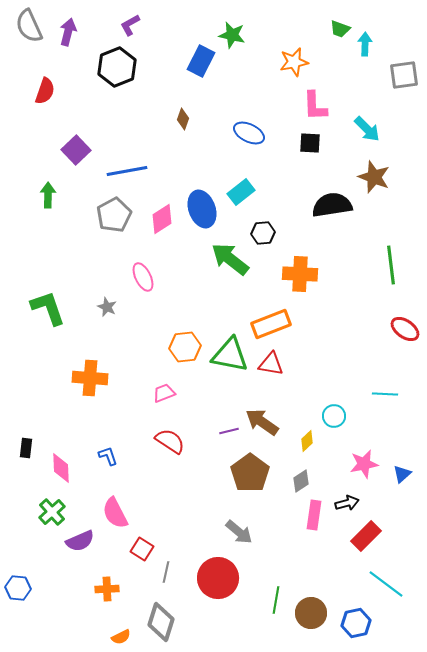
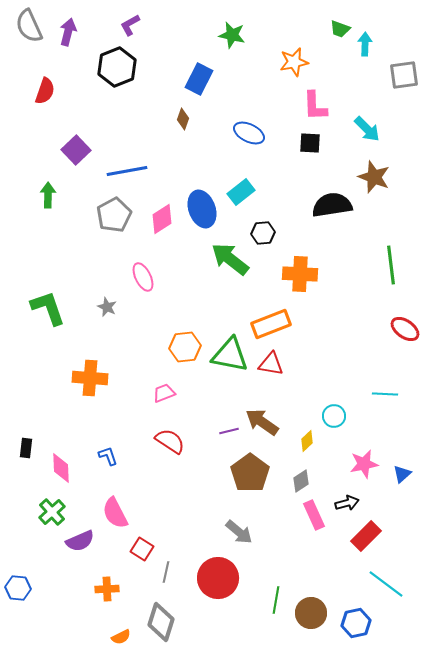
blue rectangle at (201, 61): moved 2 px left, 18 px down
pink rectangle at (314, 515): rotated 32 degrees counterclockwise
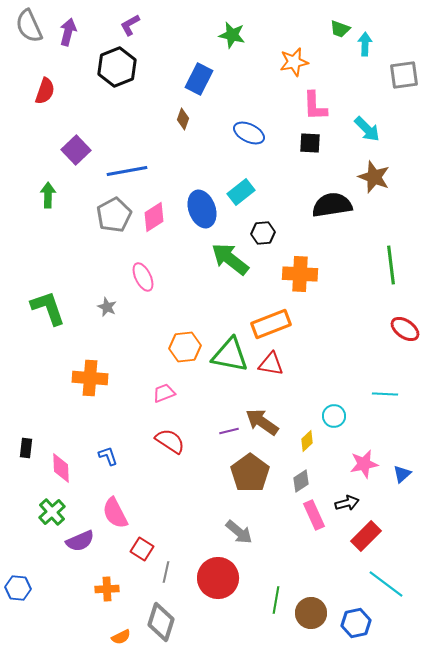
pink diamond at (162, 219): moved 8 px left, 2 px up
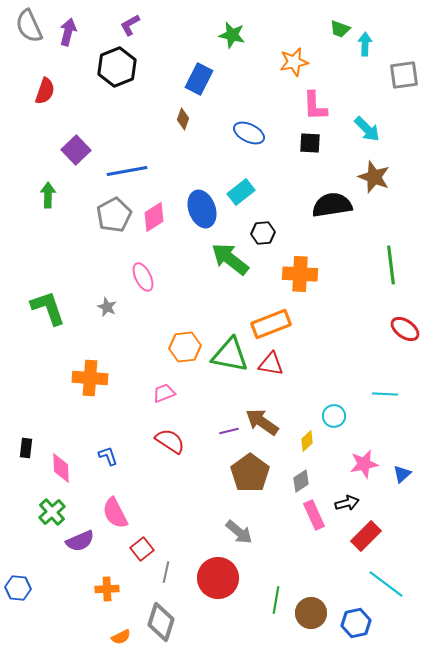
red square at (142, 549): rotated 20 degrees clockwise
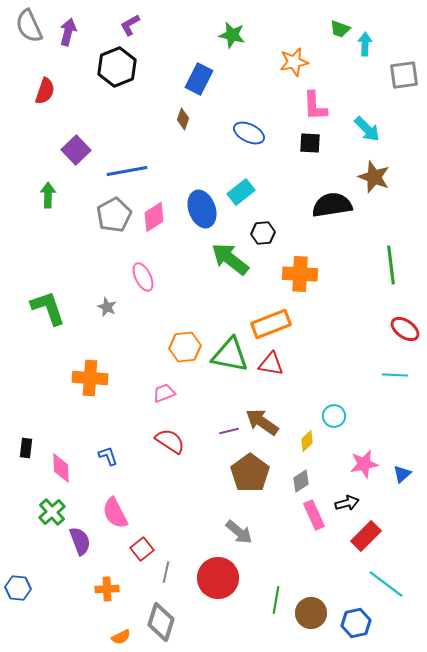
cyan line at (385, 394): moved 10 px right, 19 px up
purple semicircle at (80, 541): rotated 88 degrees counterclockwise
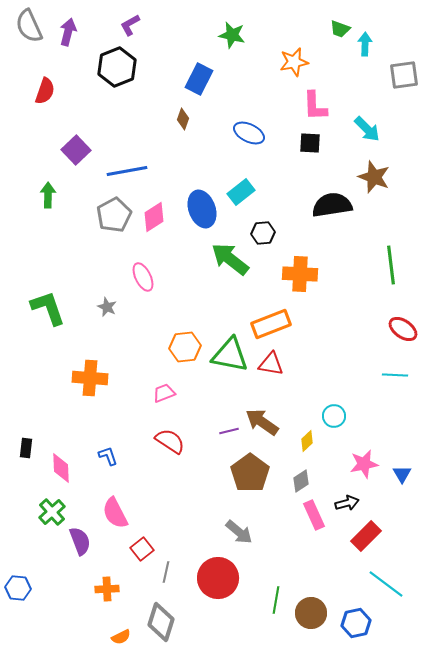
red ellipse at (405, 329): moved 2 px left
blue triangle at (402, 474): rotated 18 degrees counterclockwise
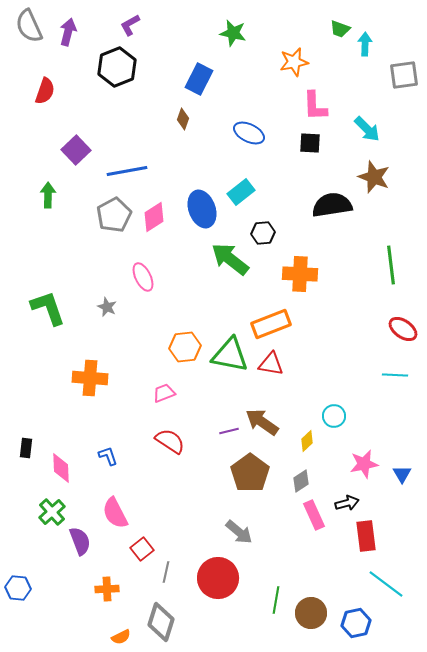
green star at (232, 35): moved 1 px right, 2 px up
red rectangle at (366, 536): rotated 52 degrees counterclockwise
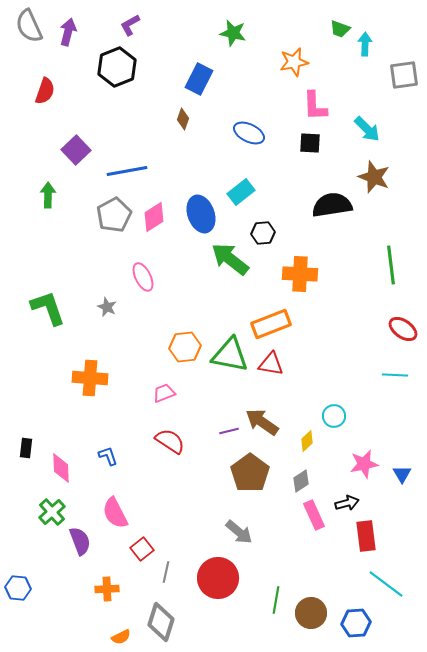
blue ellipse at (202, 209): moved 1 px left, 5 px down
blue hexagon at (356, 623): rotated 8 degrees clockwise
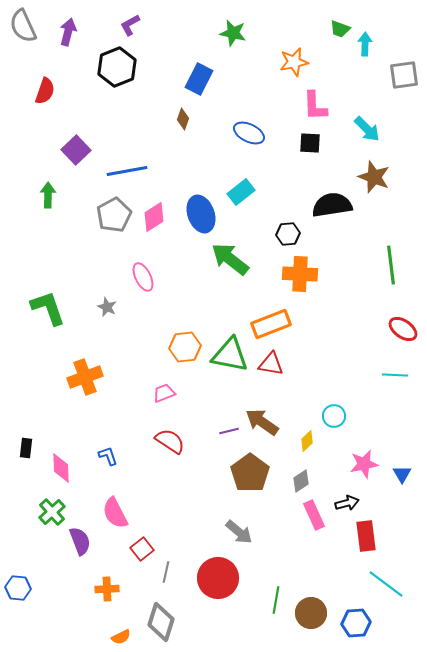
gray semicircle at (29, 26): moved 6 px left
black hexagon at (263, 233): moved 25 px right, 1 px down
orange cross at (90, 378): moved 5 px left, 1 px up; rotated 24 degrees counterclockwise
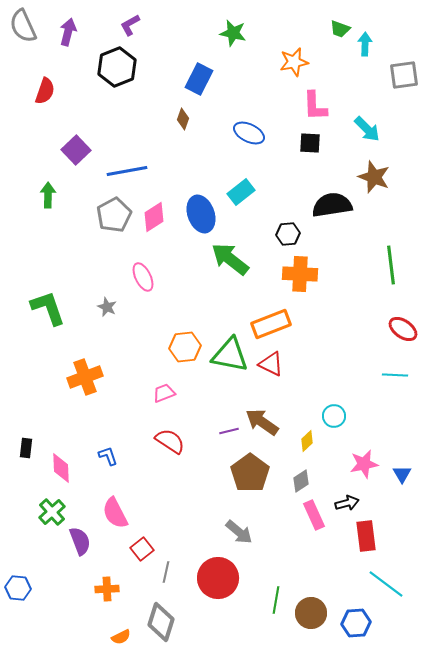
red triangle at (271, 364): rotated 16 degrees clockwise
